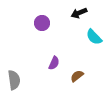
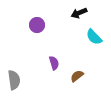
purple circle: moved 5 px left, 2 px down
purple semicircle: rotated 40 degrees counterclockwise
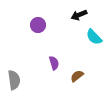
black arrow: moved 2 px down
purple circle: moved 1 px right
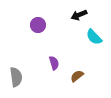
gray semicircle: moved 2 px right, 3 px up
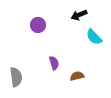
brown semicircle: rotated 24 degrees clockwise
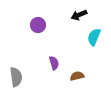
cyan semicircle: rotated 66 degrees clockwise
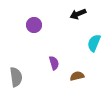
black arrow: moved 1 px left, 1 px up
purple circle: moved 4 px left
cyan semicircle: moved 6 px down
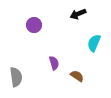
brown semicircle: rotated 48 degrees clockwise
